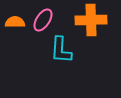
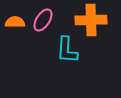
cyan L-shape: moved 6 px right
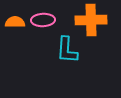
pink ellipse: rotated 55 degrees clockwise
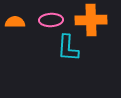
pink ellipse: moved 8 px right
cyan L-shape: moved 1 px right, 2 px up
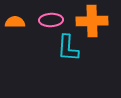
orange cross: moved 1 px right, 1 px down
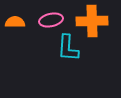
pink ellipse: rotated 10 degrees counterclockwise
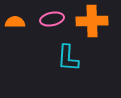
pink ellipse: moved 1 px right, 1 px up
cyan L-shape: moved 10 px down
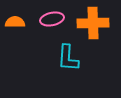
orange cross: moved 1 px right, 2 px down
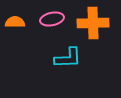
cyan L-shape: rotated 96 degrees counterclockwise
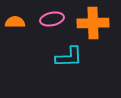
cyan L-shape: moved 1 px right, 1 px up
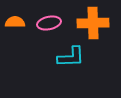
pink ellipse: moved 3 px left, 4 px down
cyan L-shape: moved 2 px right
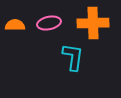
orange semicircle: moved 3 px down
cyan L-shape: moved 2 px right; rotated 80 degrees counterclockwise
